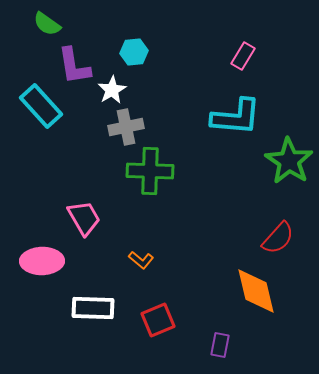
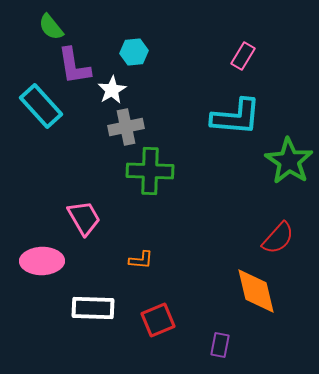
green semicircle: moved 4 px right, 3 px down; rotated 16 degrees clockwise
orange L-shape: rotated 35 degrees counterclockwise
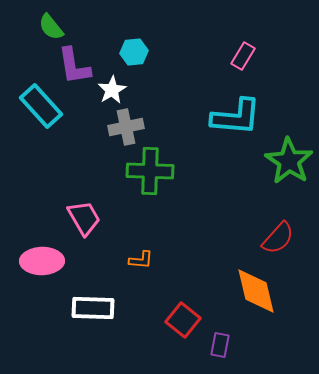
red square: moved 25 px right; rotated 28 degrees counterclockwise
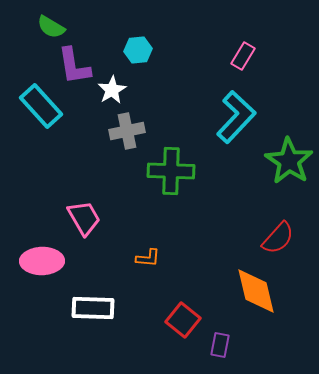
green semicircle: rotated 20 degrees counterclockwise
cyan hexagon: moved 4 px right, 2 px up
cyan L-shape: rotated 52 degrees counterclockwise
gray cross: moved 1 px right, 4 px down
green cross: moved 21 px right
orange L-shape: moved 7 px right, 2 px up
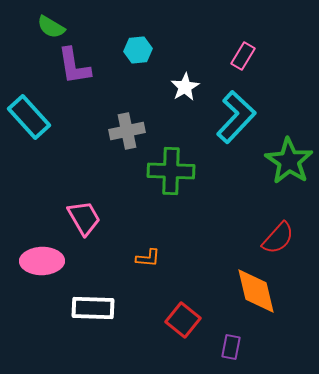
white star: moved 73 px right, 3 px up
cyan rectangle: moved 12 px left, 11 px down
purple rectangle: moved 11 px right, 2 px down
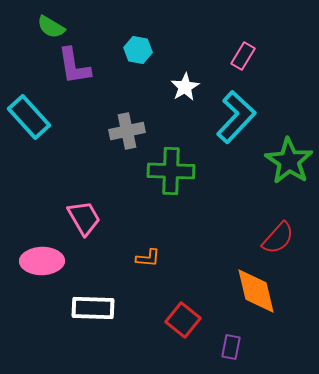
cyan hexagon: rotated 16 degrees clockwise
